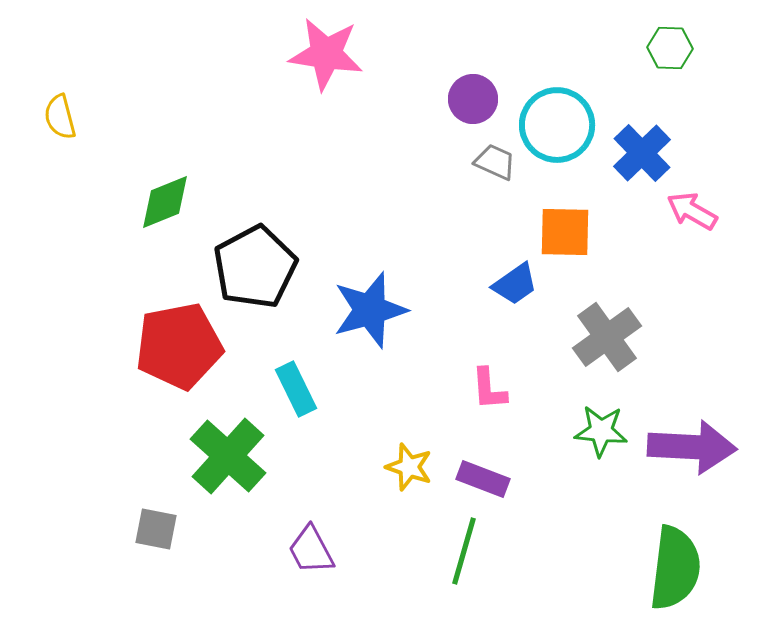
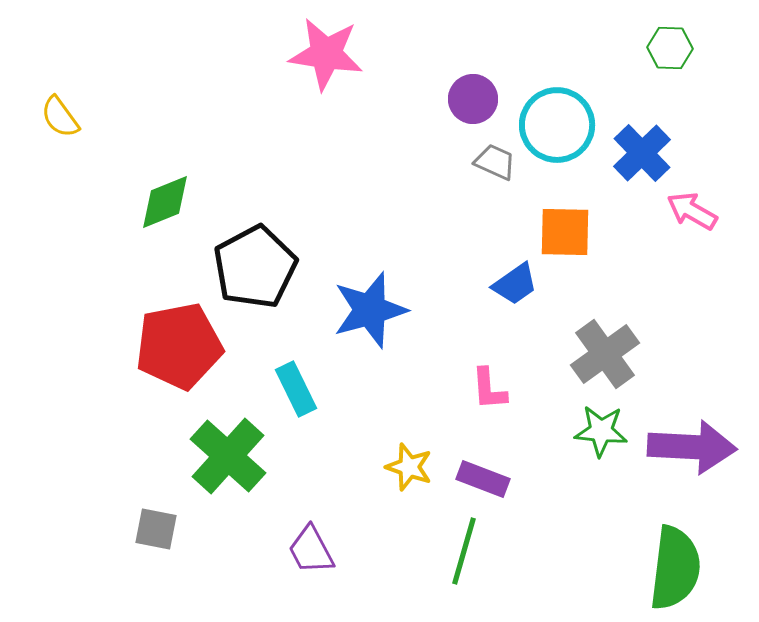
yellow semicircle: rotated 21 degrees counterclockwise
gray cross: moved 2 px left, 17 px down
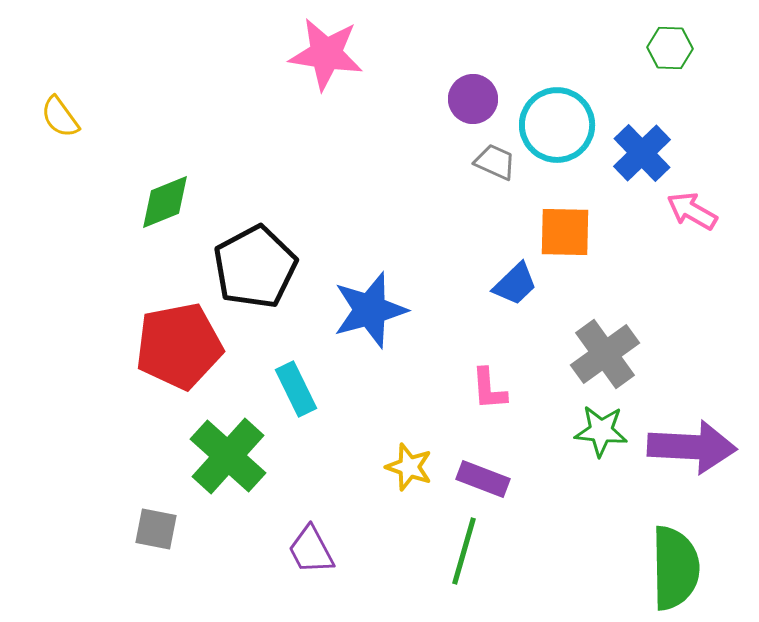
blue trapezoid: rotated 9 degrees counterclockwise
green semicircle: rotated 8 degrees counterclockwise
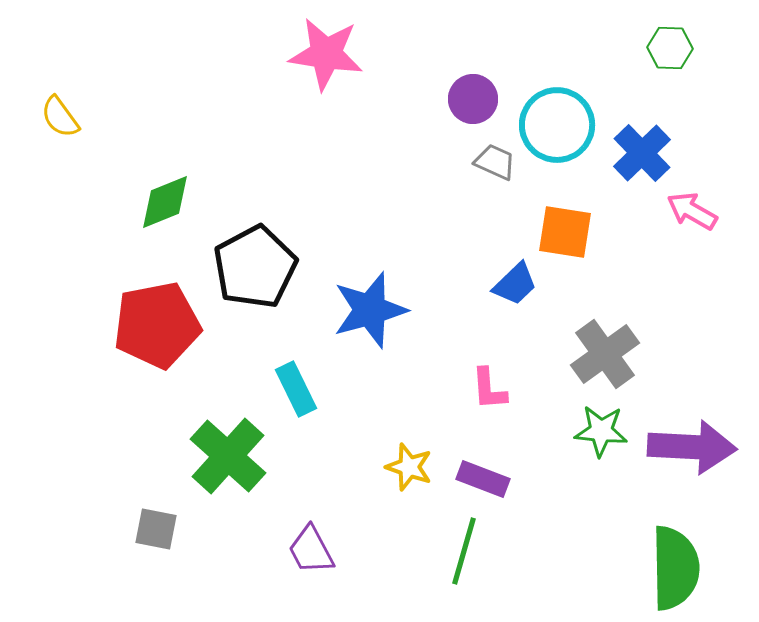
orange square: rotated 8 degrees clockwise
red pentagon: moved 22 px left, 21 px up
